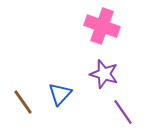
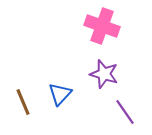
brown line: rotated 12 degrees clockwise
purple line: moved 2 px right
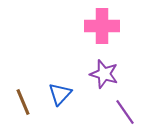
pink cross: rotated 20 degrees counterclockwise
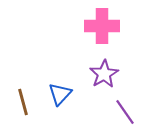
purple star: rotated 24 degrees clockwise
brown line: rotated 8 degrees clockwise
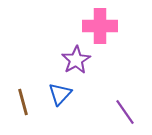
pink cross: moved 2 px left
purple star: moved 28 px left, 14 px up
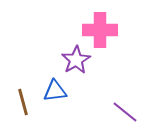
pink cross: moved 4 px down
blue triangle: moved 5 px left, 3 px up; rotated 40 degrees clockwise
purple line: rotated 16 degrees counterclockwise
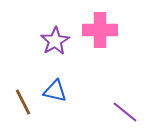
purple star: moved 21 px left, 19 px up
blue triangle: rotated 20 degrees clockwise
brown line: rotated 12 degrees counterclockwise
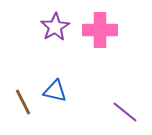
purple star: moved 14 px up
